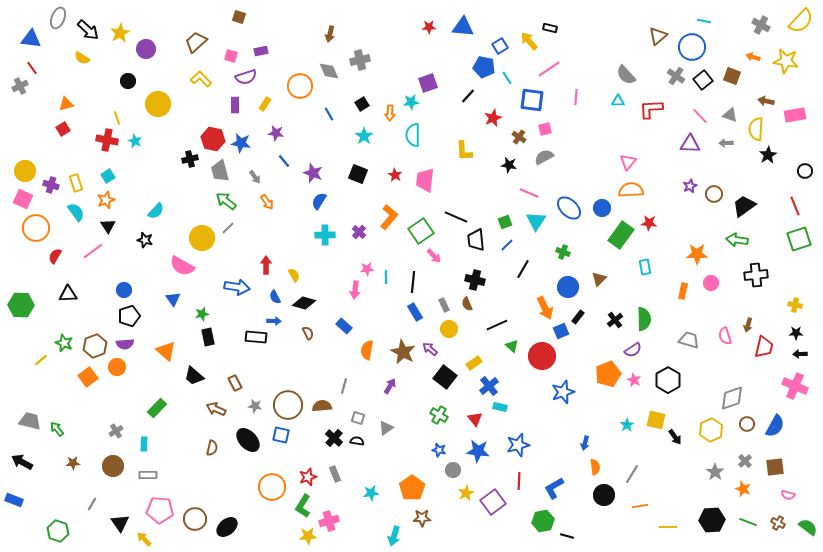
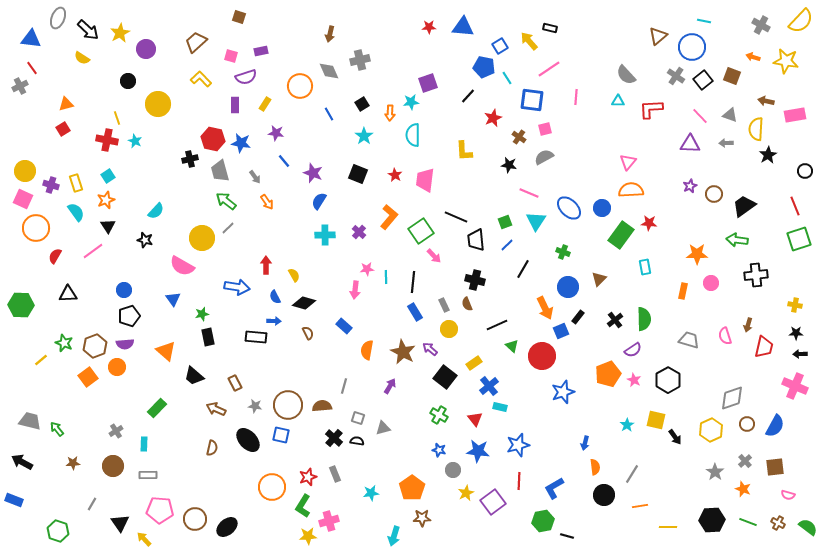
gray triangle at (386, 428): moved 3 px left; rotated 21 degrees clockwise
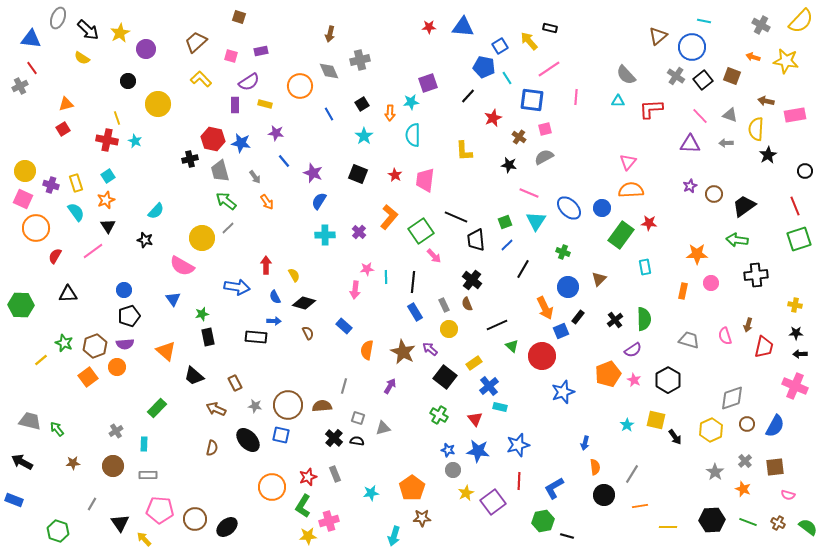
purple semicircle at (246, 77): moved 3 px right, 5 px down; rotated 15 degrees counterclockwise
yellow rectangle at (265, 104): rotated 72 degrees clockwise
black cross at (475, 280): moved 3 px left; rotated 24 degrees clockwise
blue star at (439, 450): moved 9 px right
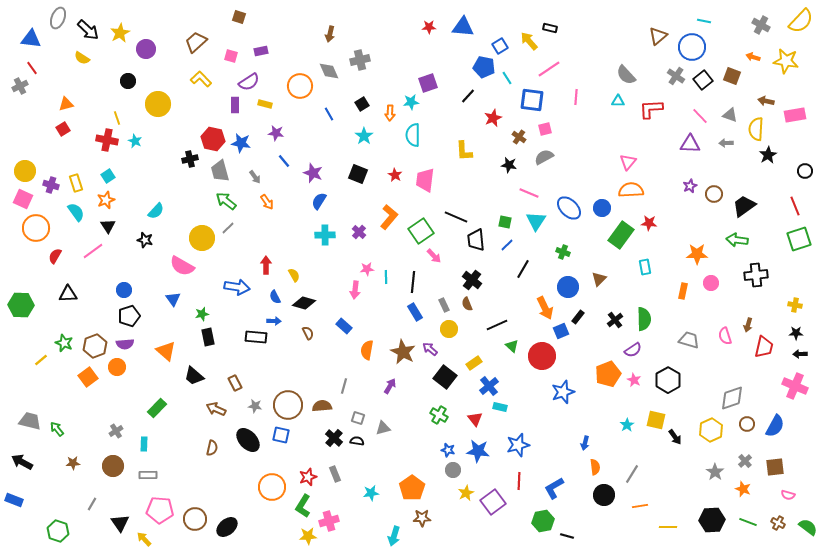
green square at (505, 222): rotated 32 degrees clockwise
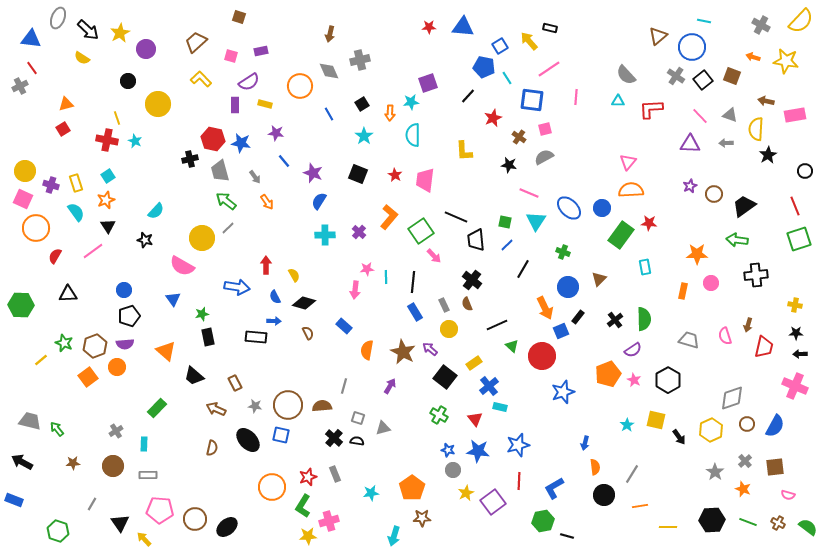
black arrow at (675, 437): moved 4 px right
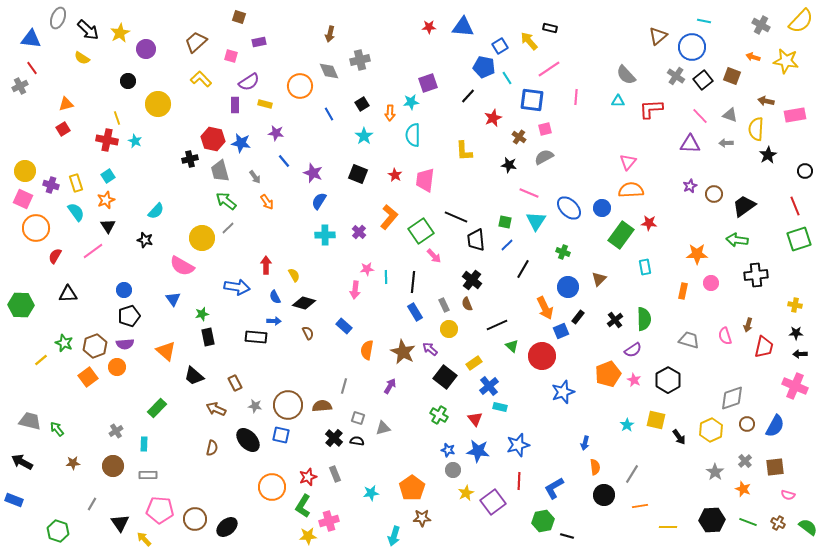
purple rectangle at (261, 51): moved 2 px left, 9 px up
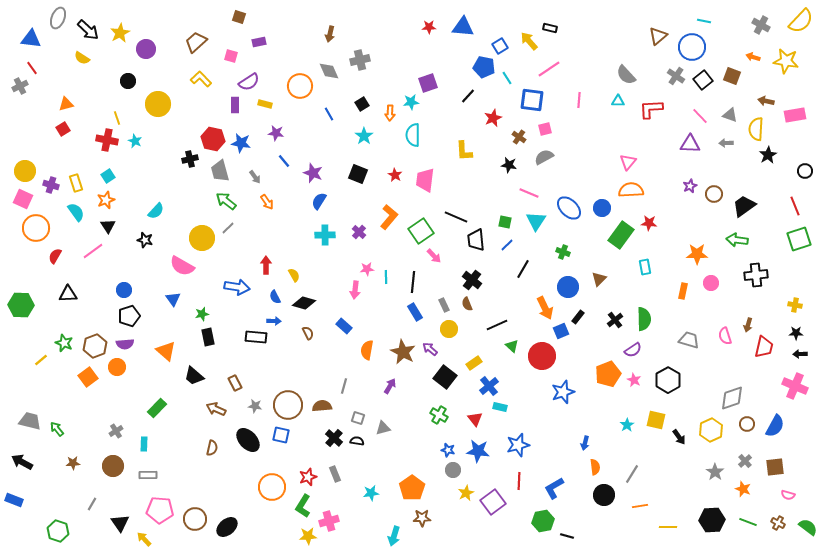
pink line at (576, 97): moved 3 px right, 3 px down
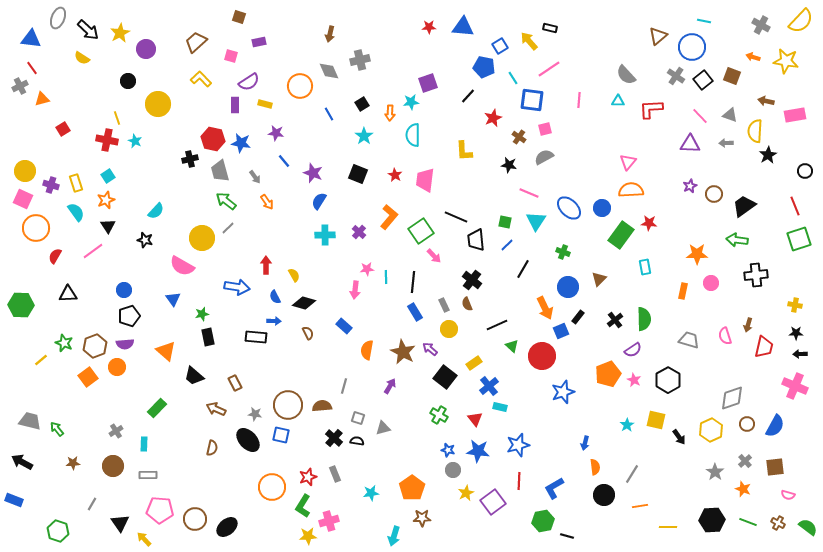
cyan line at (507, 78): moved 6 px right
orange triangle at (66, 104): moved 24 px left, 5 px up
yellow semicircle at (756, 129): moved 1 px left, 2 px down
gray star at (255, 406): moved 8 px down
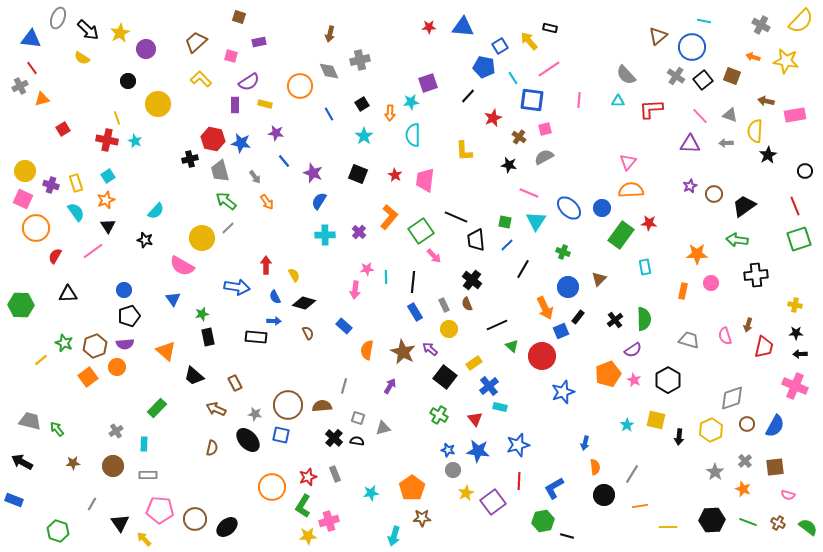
black arrow at (679, 437): rotated 42 degrees clockwise
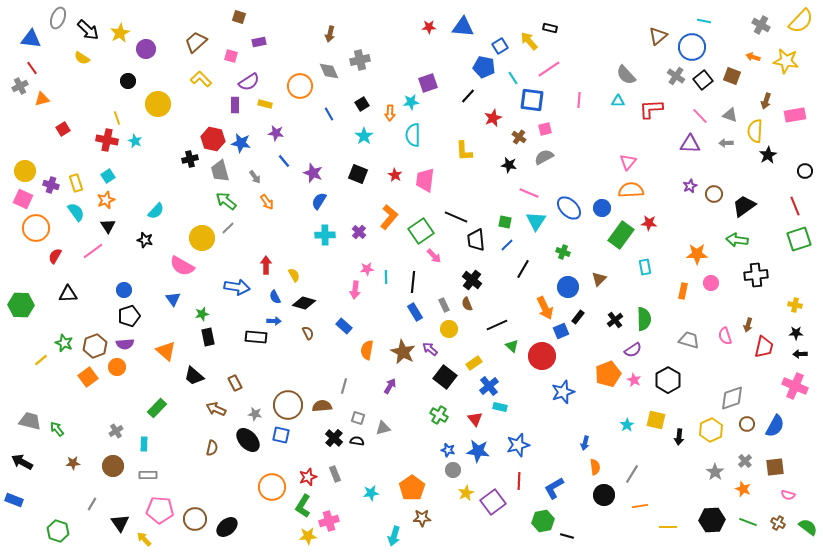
brown arrow at (766, 101): rotated 84 degrees counterclockwise
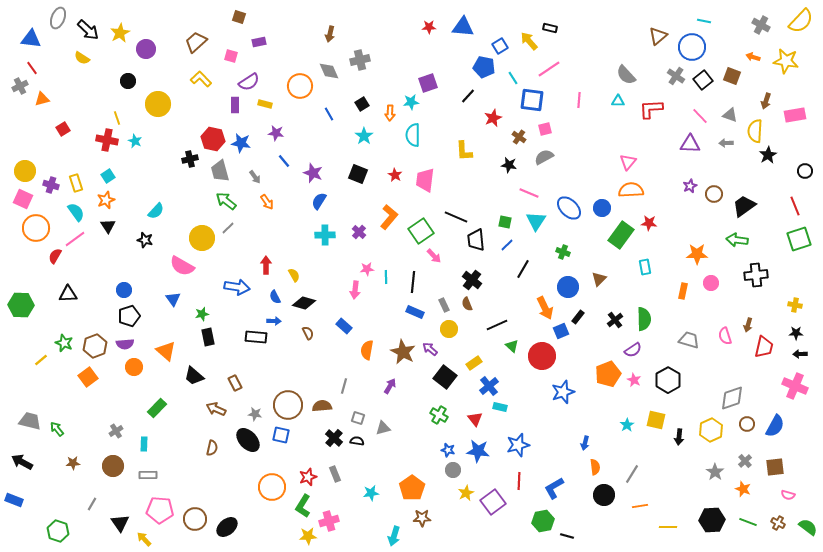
pink line at (93, 251): moved 18 px left, 12 px up
blue rectangle at (415, 312): rotated 36 degrees counterclockwise
orange circle at (117, 367): moved 17 px right
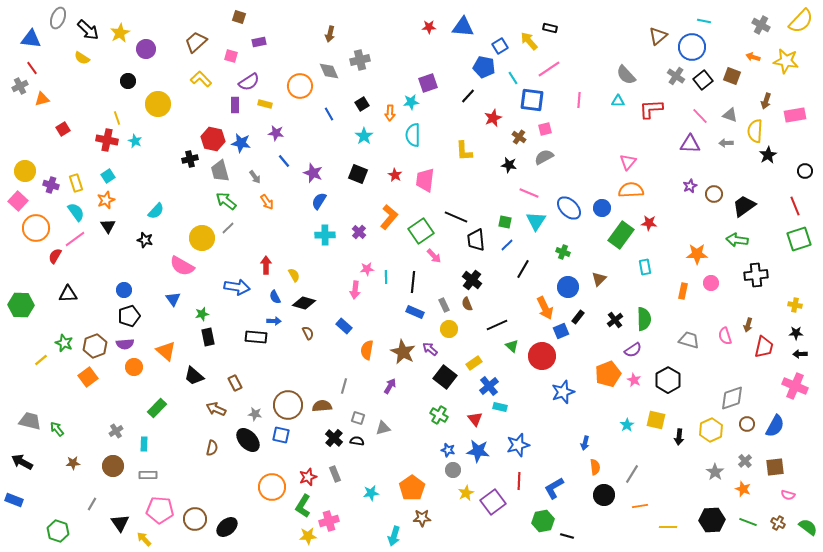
pink square at (23, 199): moved 5 px left, 2 px down; rotated 18 degrees clockwise
